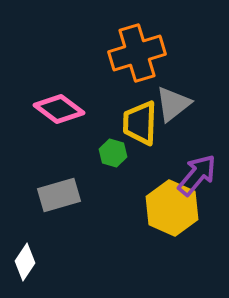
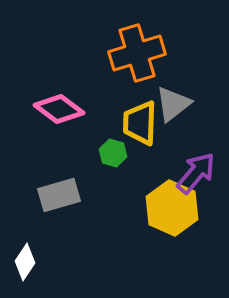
purple arrow: moved 1 px left, 2 px up
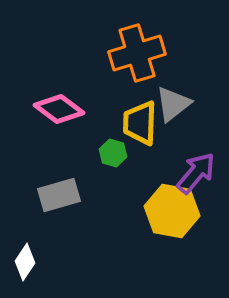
yellow hexagon: moved 3 px down; rotated 14 degrees counterclockwise
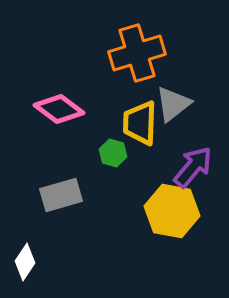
purple arrow: moved 3 px left, 6 px up
gray rectangle: moved 2 px right
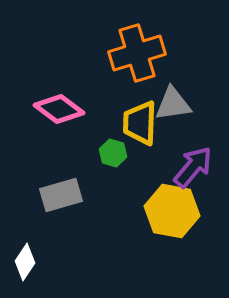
gray triangle: rotated 30 degrees clockwise
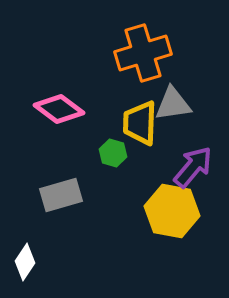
orange cross: moved 6 px right
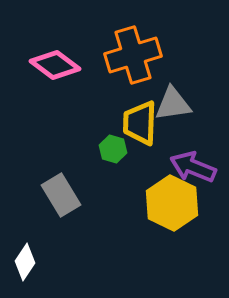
orange cross: moved 10 px left, 2 px down
pink diamond: moved 4 px left, 44 px up
green hexagon: moved 4 px up
purple arrow: rotated 108 degrees counterclockwise
gray rectangle: rotated 75 degrees clockwise
yellow hexagon: moved 8 px up; rotated 16 degrees clockwise
